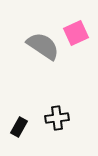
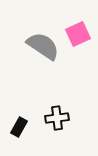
pink square: moved 2 px right, 1 px down
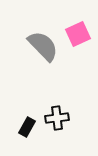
gray semicircle: rotated 12 degrees clockwise
black rectangle: moved 8 px right
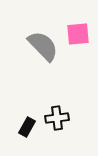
pink square: rotated 20 degrees clockwise
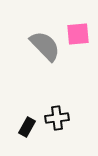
gray semicircle: moved 2 px right
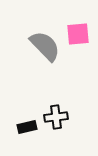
black cross: moved 1 px left, 1 px up
black rectangle: rotated 48 degrees clockwise
